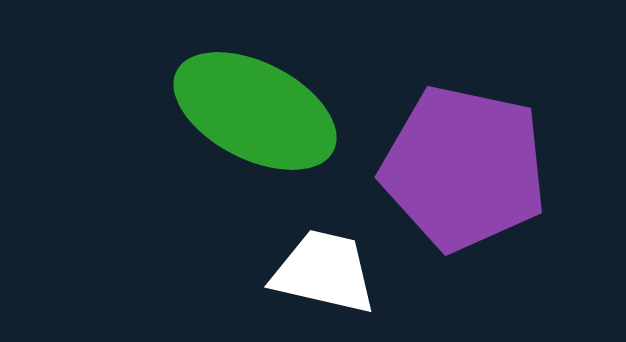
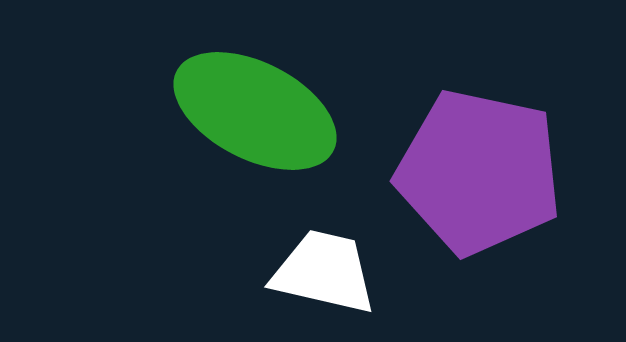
purple pentagon: moved 15 px right, 4 px down
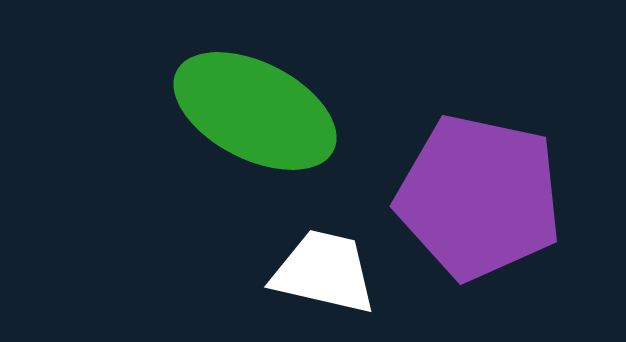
purple pentagon: moved 25 px down
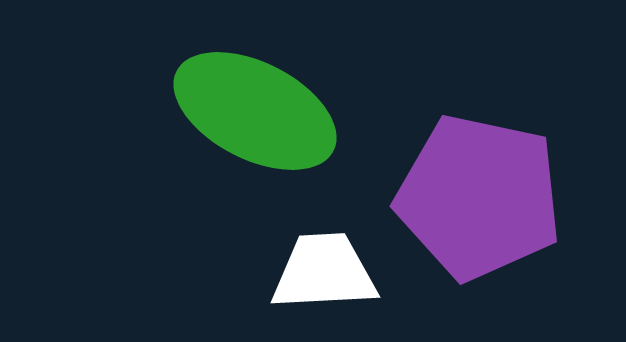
white trapezoid: rotated 16 degrees counterclockwise
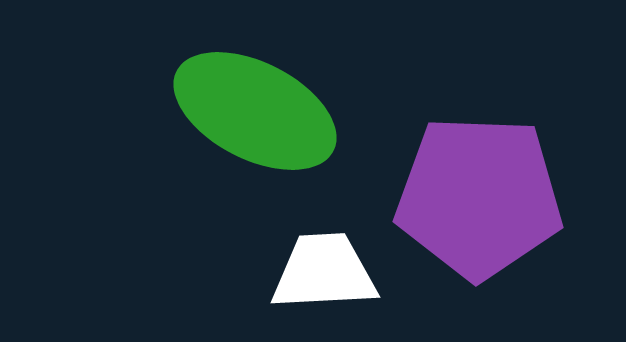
purple pentagon: rotated 10 degrees counterclockwise
